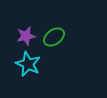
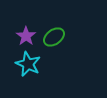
purple star: rotated 24 degrees counterclockwise
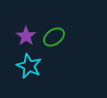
cyan star: moved 1 px right, 2 px down
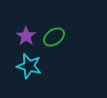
cyan star: rotated 10 degrees counterclockwise
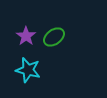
cyan star: moved 1 px left, 4 px down
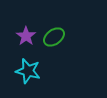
cyan star: moved 1 px down
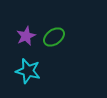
purple star: rotated 12 degrees clockwise
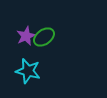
green ellipse: moved 10 px left
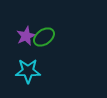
cyan star: rotated 15 degrees counterclockwise
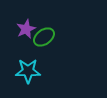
purple star: moved 7 px up
